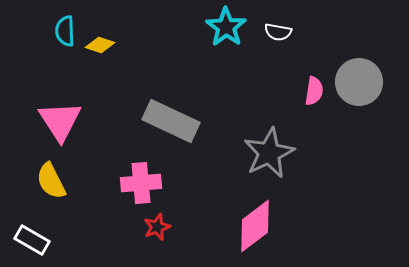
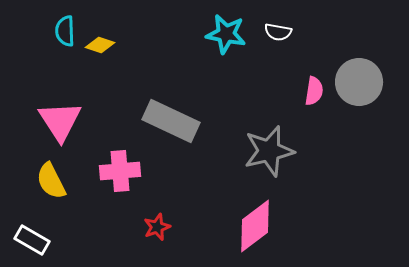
cyan star: moved 7 px down; rotated 24 degrees counterclockwise
gray star: moved 2 px up; rotated 12 degrees clockwise
pink cross: moved 21 px left, 12 px up
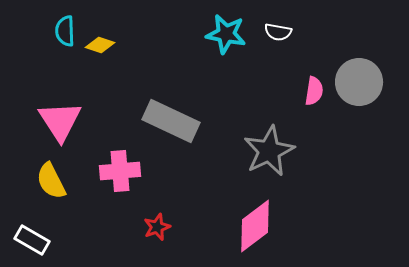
gray star: rotated 12 degrees counterclockwise
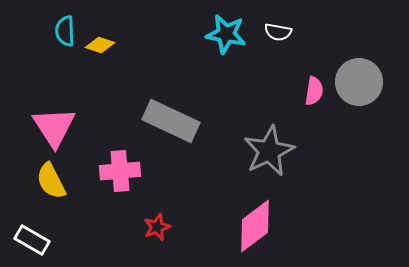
pink triangle: moved 6 px left, 6 px down
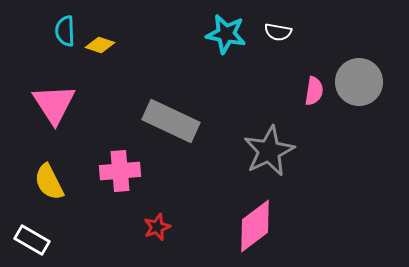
pink triangle: moved 23 px up
yellow semicircle: moved 2 px left, 1 px down
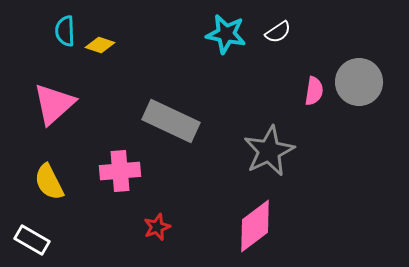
white semicircle: rotated 44 degrees counterclockwise
pink triangle: rotated 21 degrees clockwise
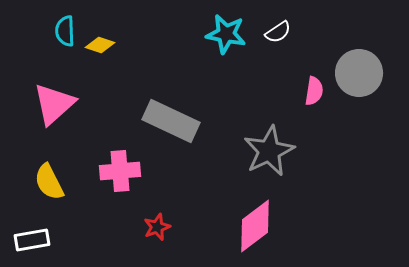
gray circle: moved 9 px up
white rectangle: rotated 40 degrees counterclockwise
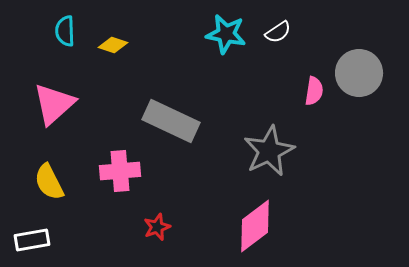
yellow diamond: moved 13 px right
